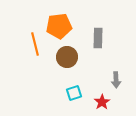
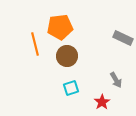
orange pentagon: moved 1 px right, 1 px down
gray rectangle: moved 25 px right; rotated 66 degrees counterclockwise
brown circle: moved 1 px up
gray arrow: rotated 28 degrees counterclockwise
cyan square: moved 3 px left, 5 px up
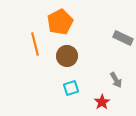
orange pentagon: moved 5 px up; rotated 20 degrees counterclockwise
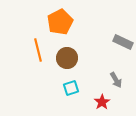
gray rectangle: moved 4 px down
orange line: moved 3 px right, 6 px down
brown circle: moved 2 px down
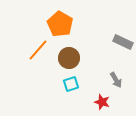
orange pentagon: moved 2 px down; rotated 15 degrees counterclockwise
orange line: rotated 55 degrees clockwise
brown circle: moved 2 px right
cyan square: moved 4 px up
red star: rotated 21 degrees counterclockwise
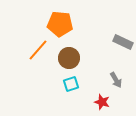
orange pentagon: rotated 25 degrees counterclockwise
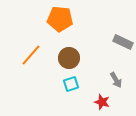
orange pentagon: moved 5 px up
orange line: moved 7 px left, 5 px down
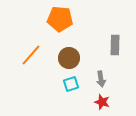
gray rectangle: moved 8 px left, 3 px down; rotated 66 degrees clockwise
gray arrow: moved 15 px left, 1 px up; rotated 21 degrees clockwise
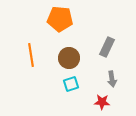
gray rectangle: moved 8 px left, 2 px down; rotated 24 degrees clockwise
orange line: rotated 50 degrees counterclockwise
gray arrow: moved 11 px right
red star: rotated 14 degrees counterclockwise
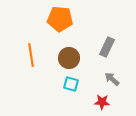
gray arrow: rotated 140 degrees clockwise
cyan square: rotated 35 degrees clockwise
